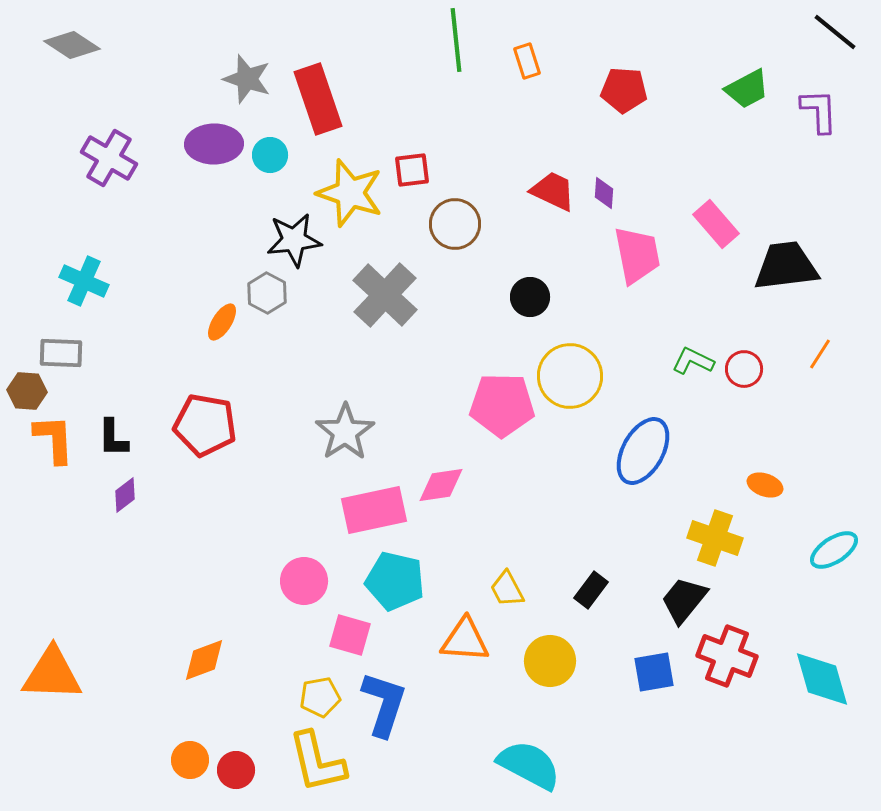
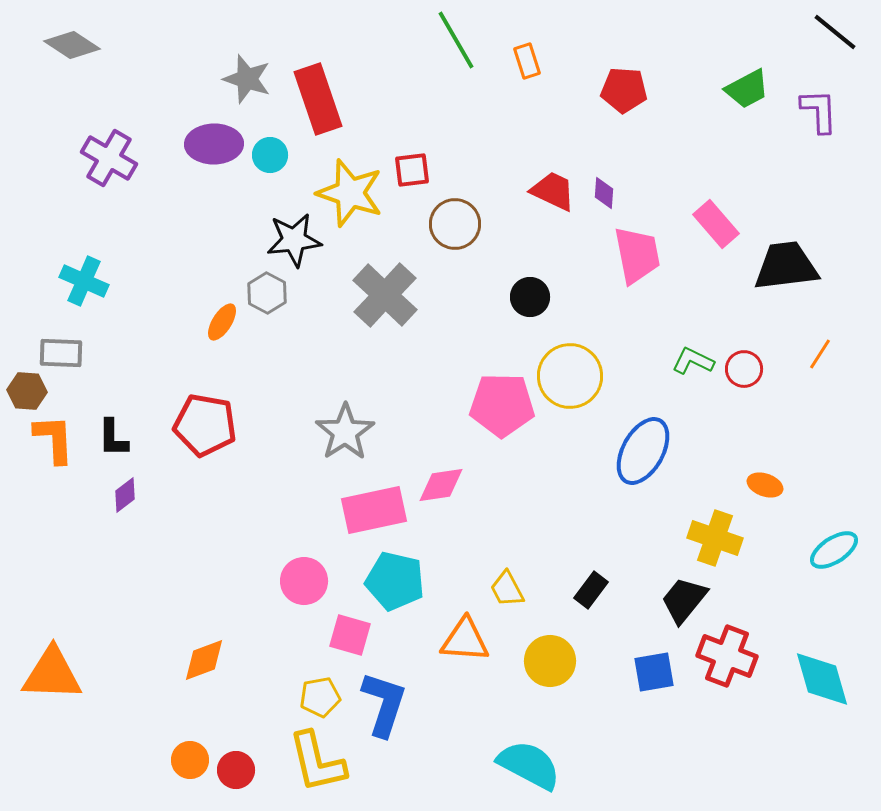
green line at (456, 40): rotated 24 degrees counterclockwise
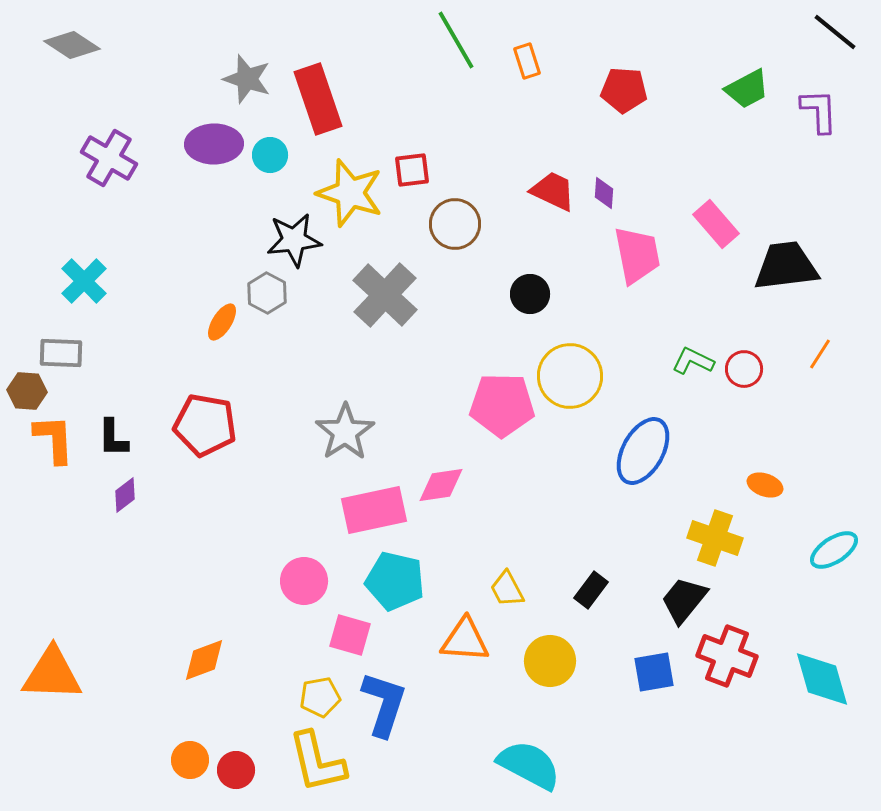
cyan cross at (84, 281): rotated 21 degrees clockwise
black circle at (530, 297): moved 3 px up
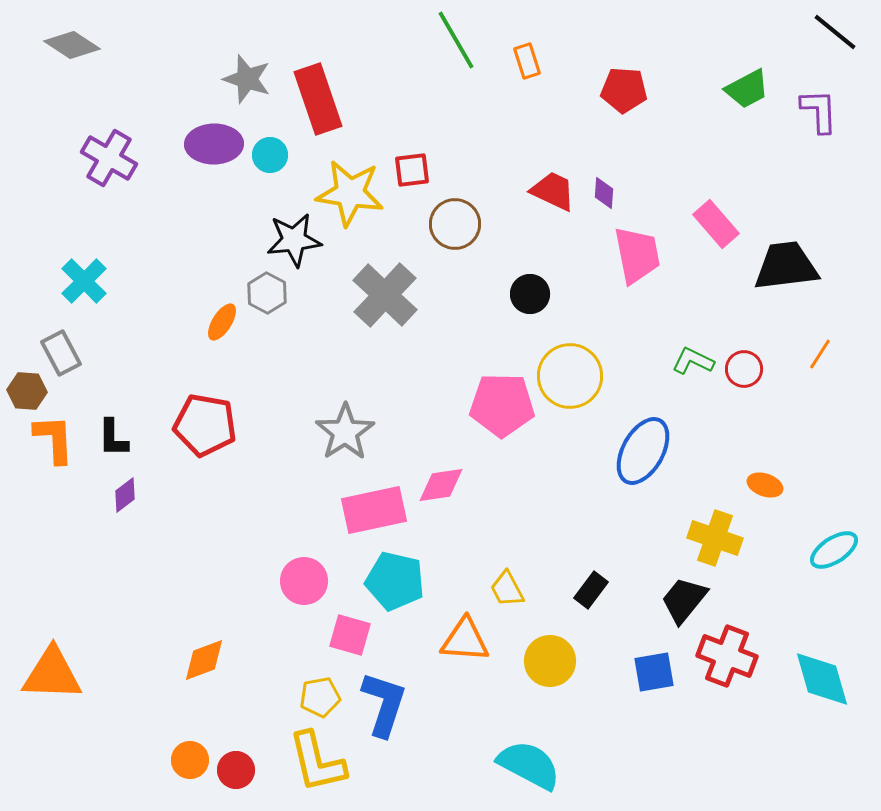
yellow star at (350, 193): rotated 10 degrees counterclockwise
gray rectangle at (61, 353): rotated 60 degrees clockwise
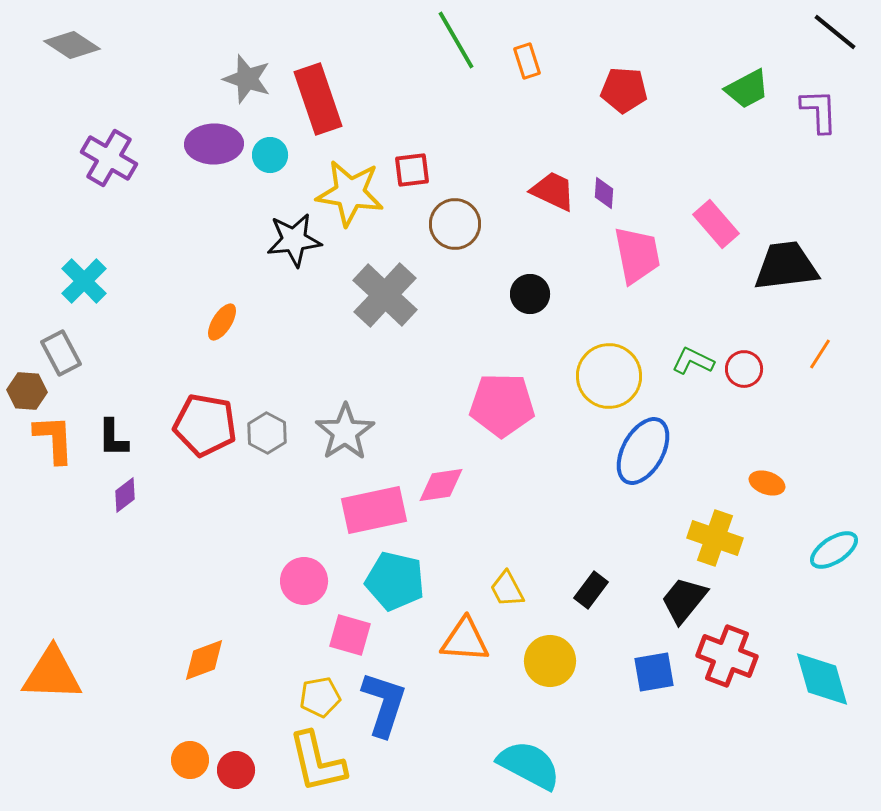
gray hexagon at (267, 293): moved 140 px down
yellow circle at (570, 376): moved 39 px right
orange ellipse at (765, 485): moved 2 px right, 2 px up
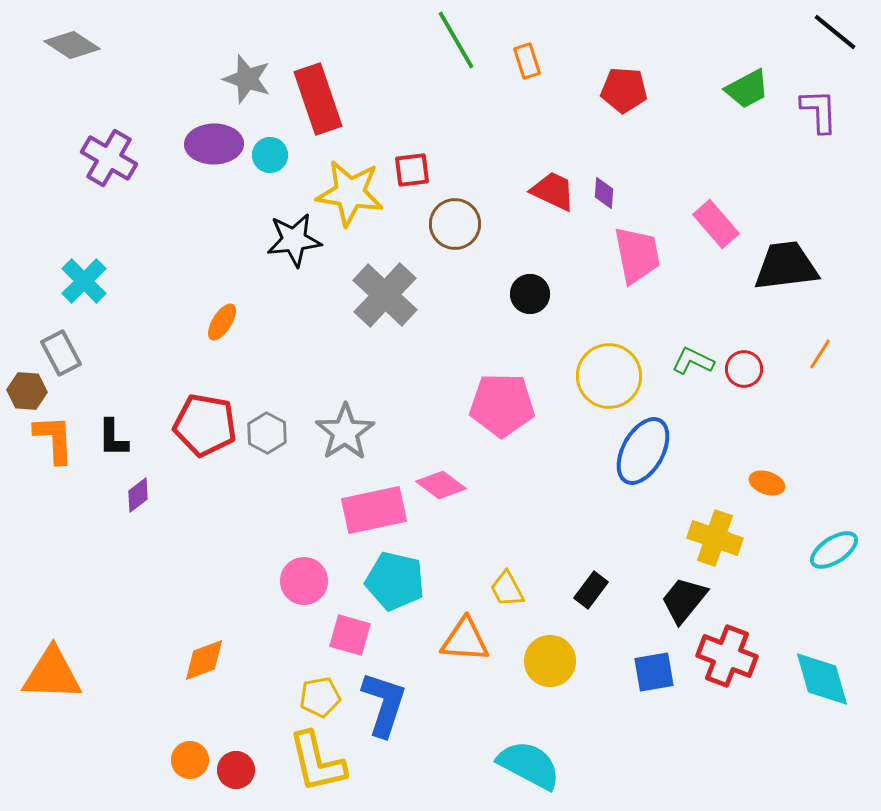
pink diamond at (441, 485): rotated 45 degrees clockwise
purple diamond at (125, 495): moved 13 px right
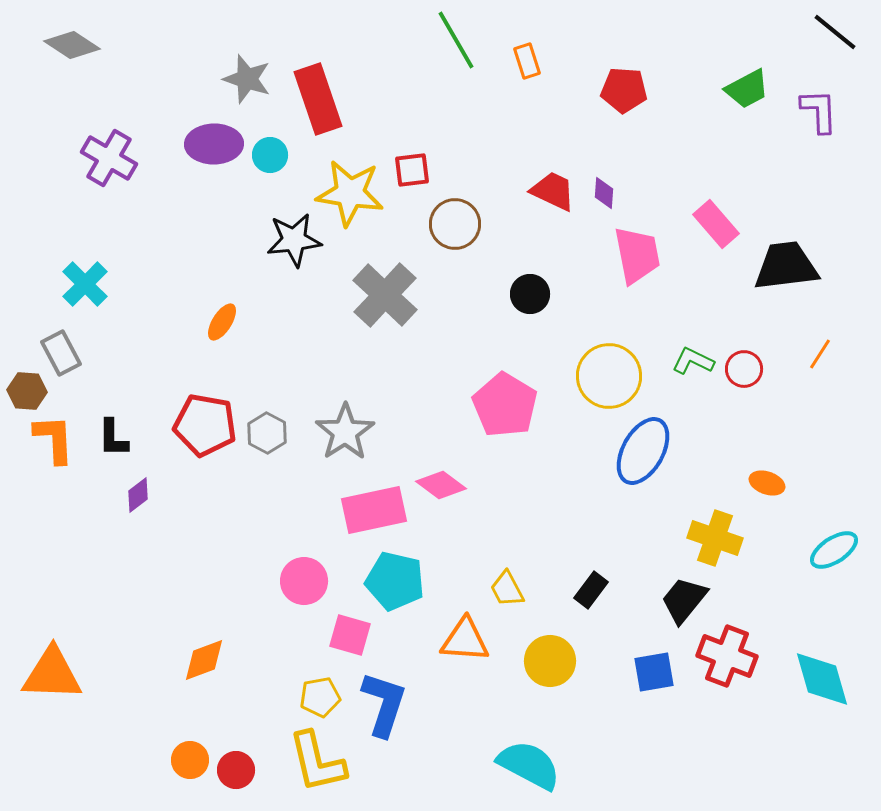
cyan cross at (84, 281): moved 1 px right, 3 px down
pink pentagon at (502, 405): moved 3 px right; rotated 30 degrees clockwise
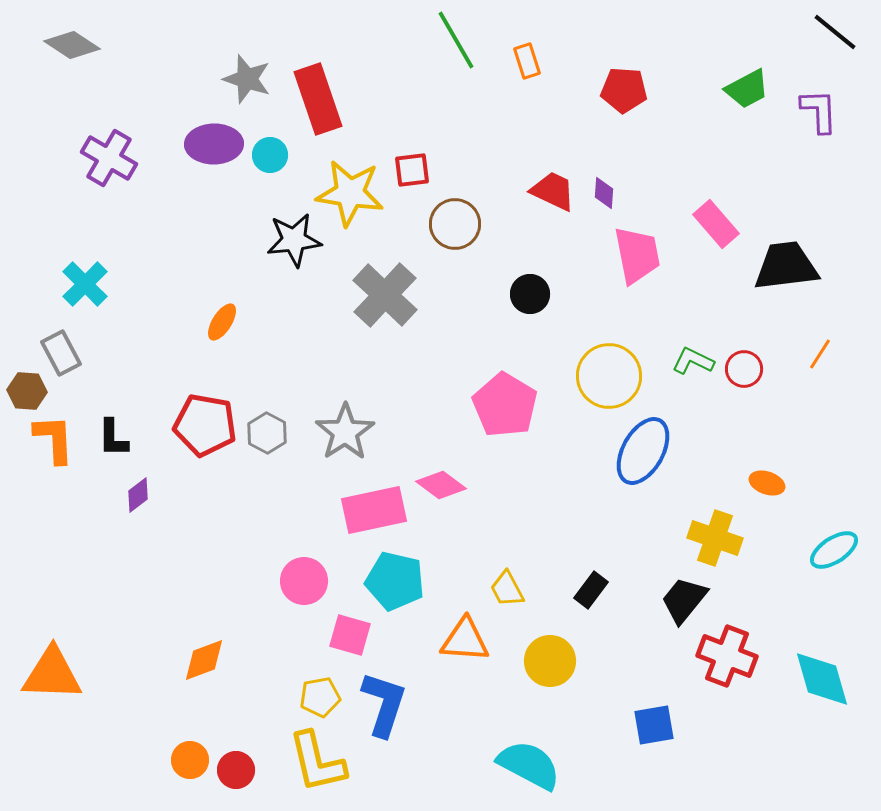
blue square at (654, 672): moved 53 px down
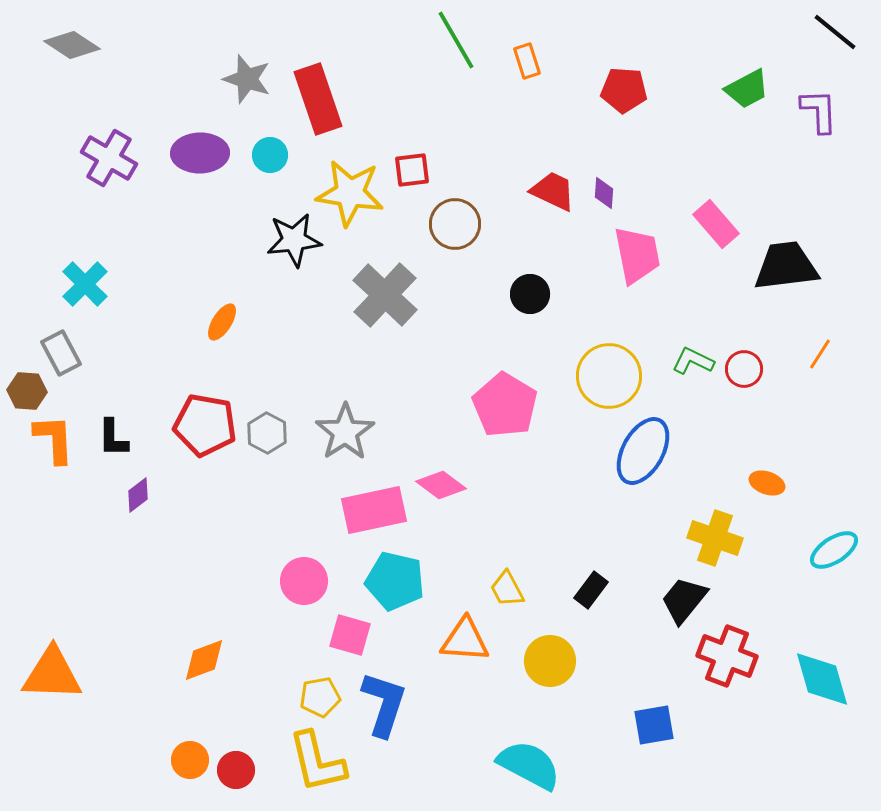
purple ellipse at (214, 144): moved 14 px left, 9 px down
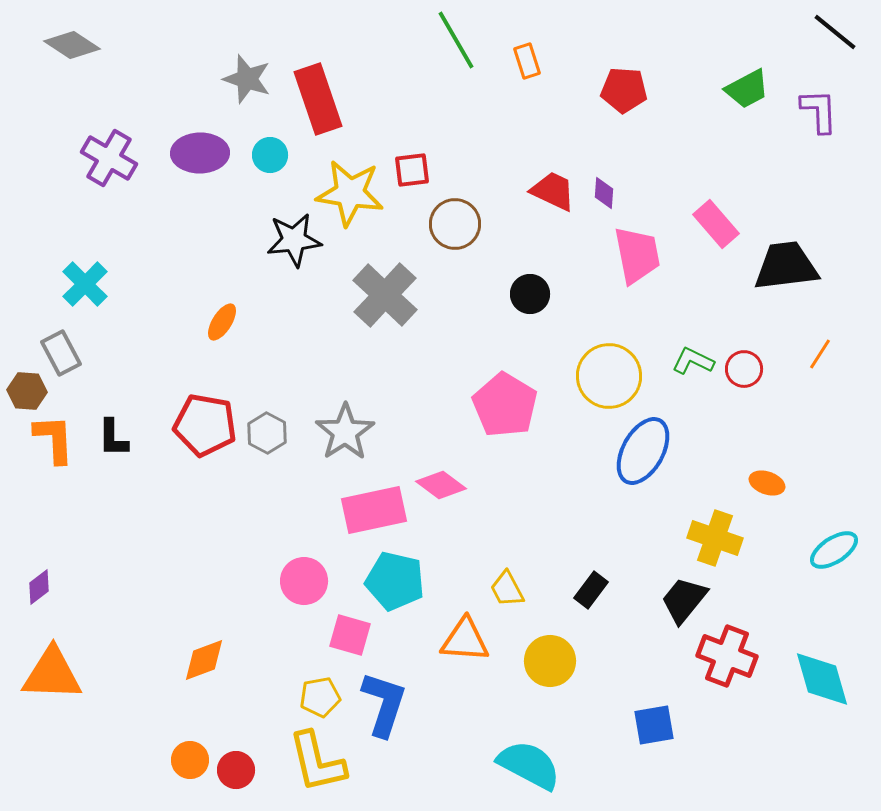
purple diamond at (138, 495): moved 99 px left, 92 px down
